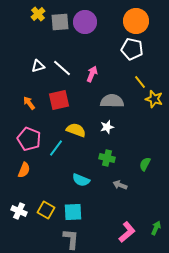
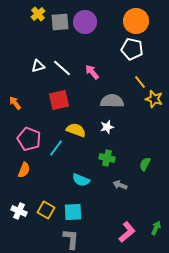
pink arrow: moved 2 px up; rotated 63 degrees counterclockwise
orange arrow: moved 14 px left
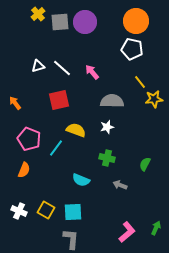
yellow star: rotated 24 degrees counterclockwise
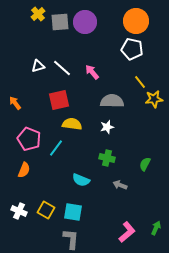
yellow semicircle: moved 4 px left, 6 px up; rotated 12 degrees counterclockwise
cyan square: rotated 12 degrees clockwise
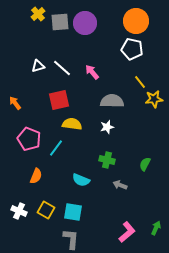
purple circle: moved 1 px down
green cross: moved 2 px down
orange semicircle: moved 12 px right, 6 px down
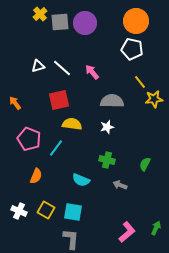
yellow cross: moved 2 px right
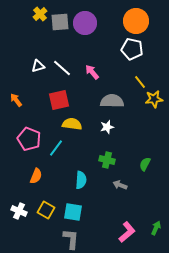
orange arrow: moved 1 px right, 3 px up
cyan semicircle: rotated 108 degrees counterclockwise
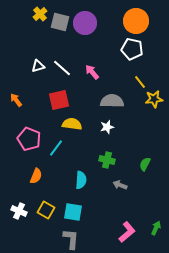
gray square: rotated 18 degrees clockwise
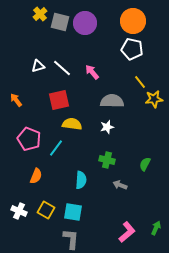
orange circle: moved 3 px left
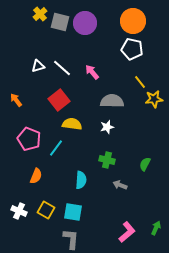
red square: rotated 25 degrees counterclockwise
